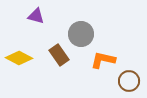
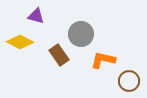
yellow diamond: moved 1 px right, 16 px up
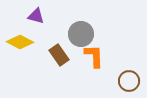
orange L-shape: moved 9 px left, 4 px up; rotated 75 degrees clockwise
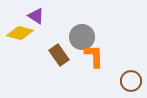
purple triangle: rotated 18 degrees clockwise
gray circle: moved 1 px right, 3 px down
yellow diamond: moved 9 px up; rotated 12 degrees counterclockwise
brown circle: moved 2 px right
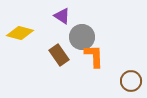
purple triangle: moved 26 px right
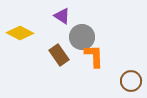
yellow diamond: rotated 12 degrees clockwise
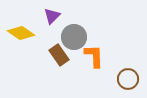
purple triangle: moved 10 px left; rotated 42 degrees clockwise
yellow diamond: moved 1 px right; rotated 8 degrees clockwise
gray circle: moved 8 px left
brown circle: moved 3 px left, 2 px up
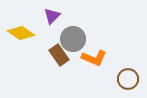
gray circle: moved 1 px left, 2 px down
orange L-shape: moved 2 px down; rotated 115 degrees clockwise
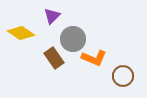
brown rectangle: moved 5 px left, 3 px down
brown circle: moved 5 px left, 3 px up
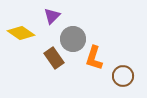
orange L-shape: rotated 85 degrees clockwise
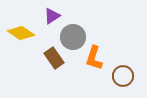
purple triangle: rotated 12 degrees clockwise
gray circle: moved 2 px up
